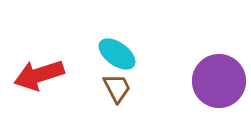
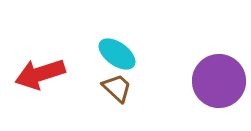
red arrow: moved 1 px right, 1 px up
brown trapezoid: rotated 20 degrees counterclockwise
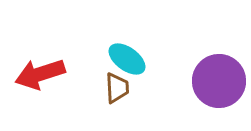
cyan ellipse: moved 10 px right, 5 px down
brown trapezoid: rotated 44 degrees clockwise
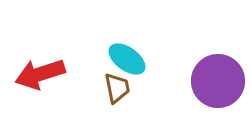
purple circle: moved 1 px left
brown trapezoid: rotated 8 degrees counterclockwise
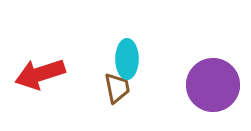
cyan ellipse: rotated 54 degrees clockwise
purple circle: moved 5 px left, 4 px down
